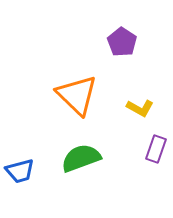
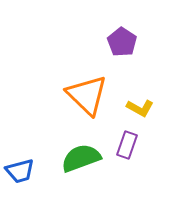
orange triangle: moved 10 px right
purple rectangle: moved 29 px left, 4 px up
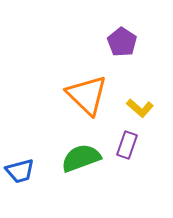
yellow L-shape: rotated 12 degrees clockwise
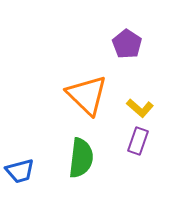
purple pentagon: moved 5 px right, 2 px down
purple rectangle: moved 11 px right, 4 px up
green semicircle: rotated 117 degrees clockwise
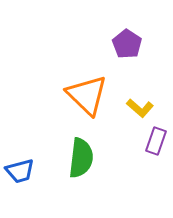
purple rectangle: moved 18 px right
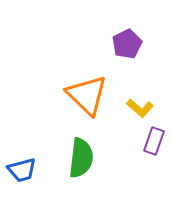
purple pentagon: rotated 12 degrees clockwise
purple rectangle: moved 2 px left
blue trapezoid: moved 2 px right, 1 px up
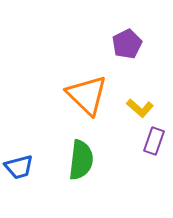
green semicircle: moved 2 px down
blue trapezoid: moved 3 px left, 3 px up
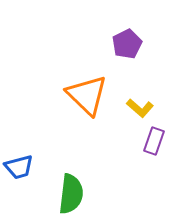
green semicircle: moved 10 px left, 34 px down
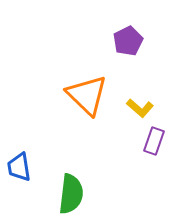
purple pentagon: moved 1 px right, 3 px up
blue trapezoid: rotated 96 degrees clockwise
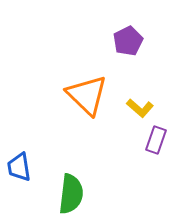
purple rectangle: moved 2 px right, 1 px up
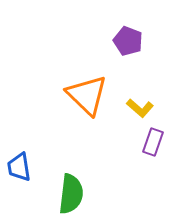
purple pentagon: rotated 24 degrees counterclockwise
purple rectangle: moved 3 px left, 2 px down
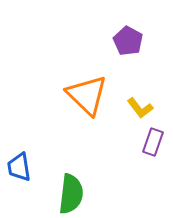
purple pentagon: rotated 8 degrees clockwise
yellow L-shape: rotated 12 degrees clockwise
